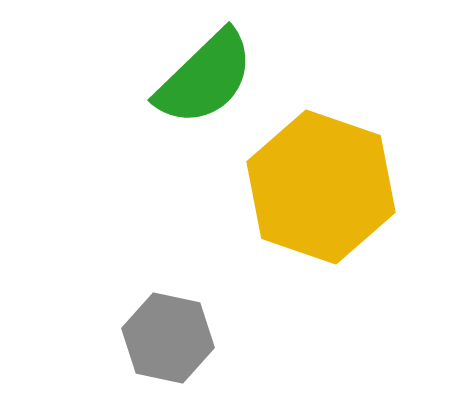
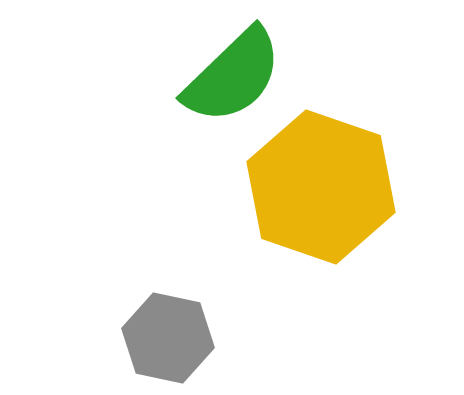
green semicircle: moved 28 px right, 2 px up
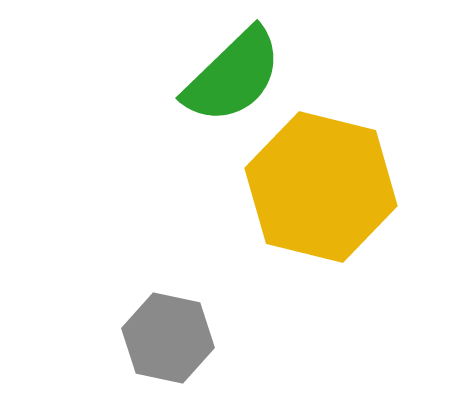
yellow hexagon: rotated 5 degrees counterclockwise
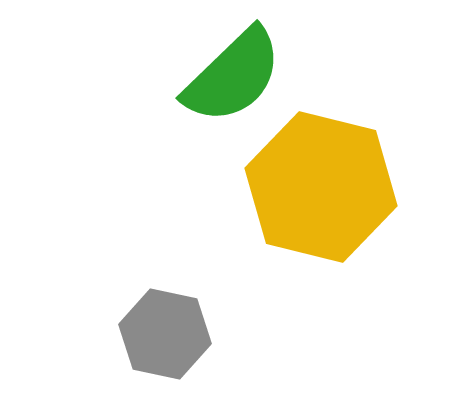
gray hexagon: moved 3 px left, 4 px up
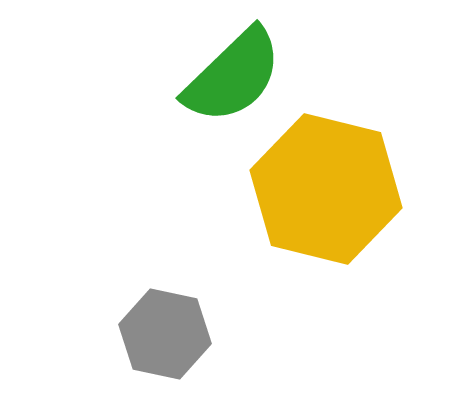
yellow hexagon: moved 5 px right, 2 px down
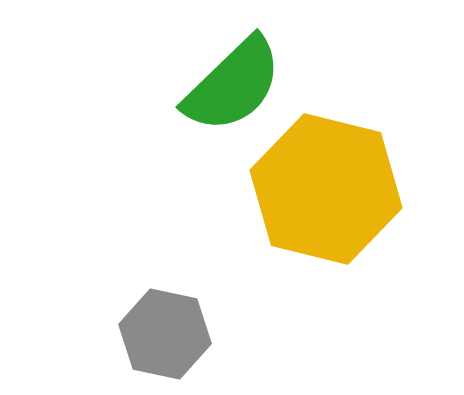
green semicircle: moved 9 px down
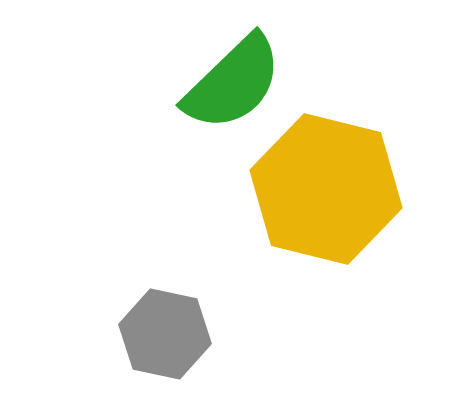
green semicircle: moved 2 px up
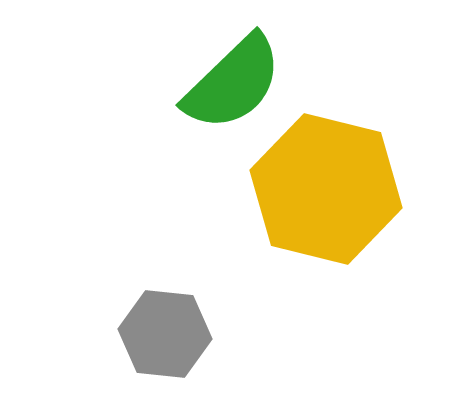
gray hexagon: rotated 6 degrees counterclockwise
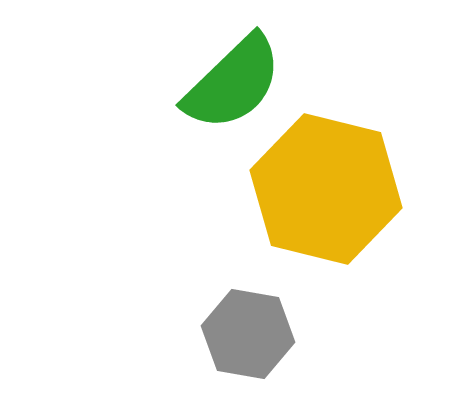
gray hexagon: moved 83 px right; rotated 4 degrees clockwise
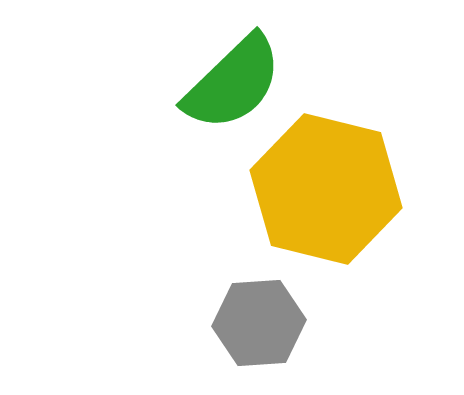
gray hexagon: moved 11 px right, 11 px up; rotated 14 degrees counterclockwise
